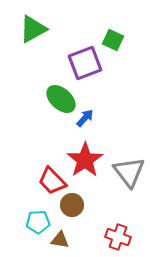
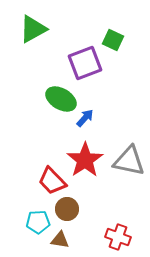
green ellipse: rotated 12 degrees counterclockwise
gray triangle: moved 11 px up; rotated 40 degrees counterclockwise
brown circle: moved 5 px left, 4 px down
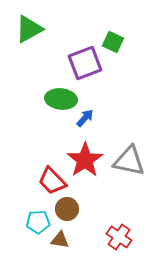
green triangle: moved 4 px left
green square: moved 2 px down
green ellipse: rotated 24 degrees counterclockwise
red cross: moved 1 px right; rotated 15 degrees clockwise
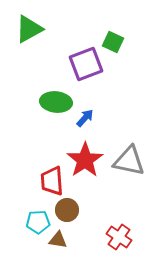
purple square: moved 1 px right, 1 px down
green ellipse: moved 5 px left, 3 px down
red trapezoid: rotated 40 degrees clockwise
brown circle: moved 1 px down
brown triangle: moved 2 px left
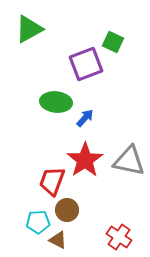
red trapezoid: rotated 24 degrees clockwise
brown triangle: rotated 18 degrees clockwise
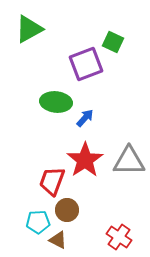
gray triangle: rotated 12 degrees counterclockwise
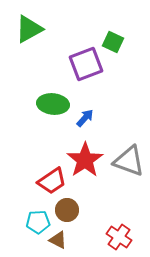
green ellipse: moved 3 px left, 2 px down
gray triangle: rotated 20 degrees clockwise
red trapezoid: rotated 144 degrees counterclockwise
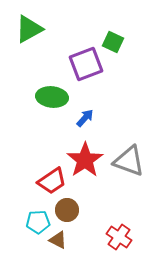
green ellipse: moved 1 px left, 7 px up
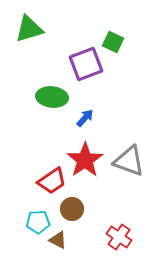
green triangle: rotated 12 degrees clockwise
brown circle: moved 5 px right, 1 px up
